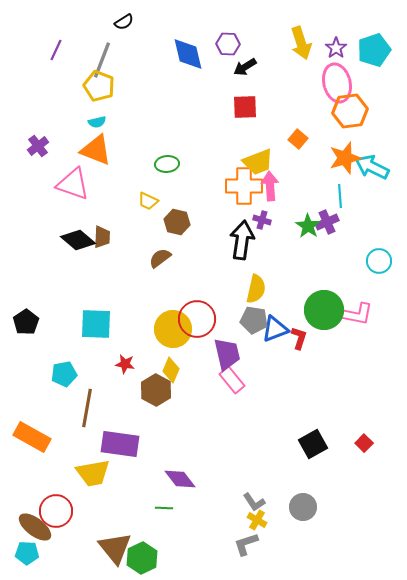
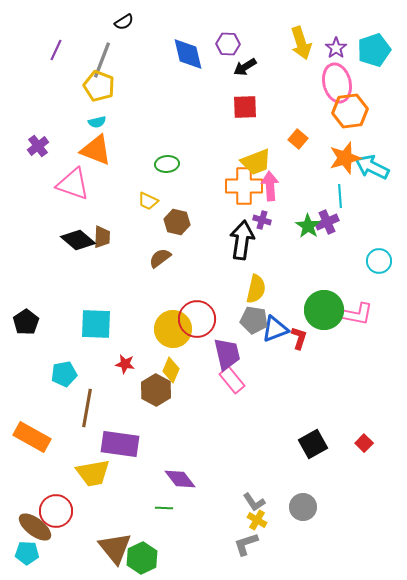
yellow trapezoid at (258, 162): moved 2 px left
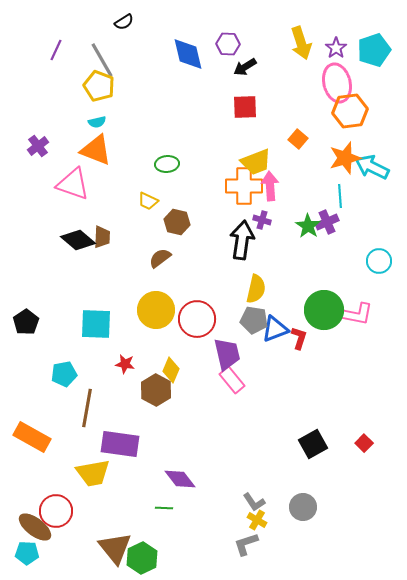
gray line at (102, 60): rotated 51 degrees counterclockwise
yellow circle at (173, 329): moved 17 px left, 19 px up
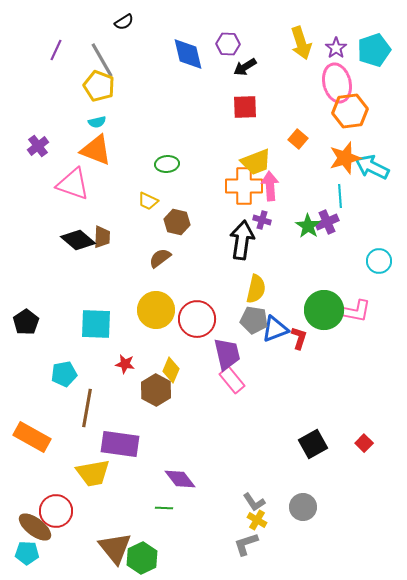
pink L-shape at (357, 314): moved 2 px left, 3 px up
